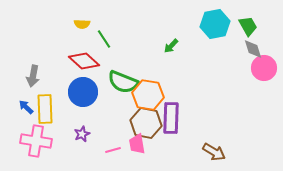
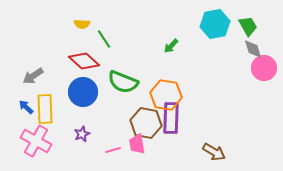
gray arrow: rotated 45 degrees clockwise
orange hexagon: moved 18 px right
pink cross: rotated 20 degrees clockwise
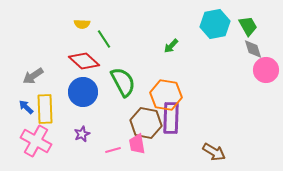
pink circle: moved 2 px right, 2 px down
green semicircle: rotated 140 degrees counterclockwise
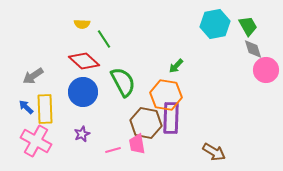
green arrow: moved 5 px right, 20 px down
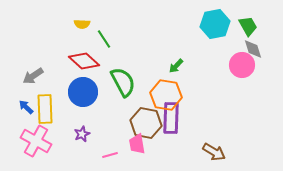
pink circle: moved 24 px left, 5 px up
pink line: moved 3 px left, 5 px down
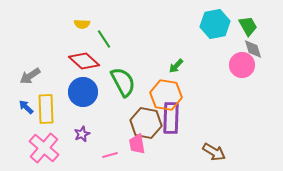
gray arrow: moved 3 px left
yellow rectangle: moved 1 px right
pink cross: moved 8 px right, 7 px down; rotated 12 degrees clockwise
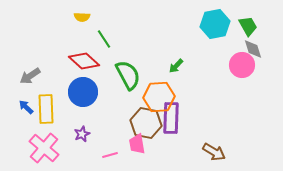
yellow semicircle: moved 7 px up
green semicircle: moved 5 px right, 7 px up
orange hexagon: moved 7 px left, 2 px down; rotated 12 degrees counterclockwise
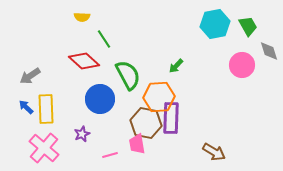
gray diamond: moved 16 px right, 2 px down
blue circle: moved 17 px right, 7 px down
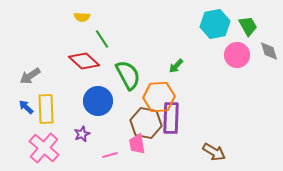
green line: moved 2 px left
pink circle: moved 5 px left, 10 px up
blue circle: moved 2 px left, 2 px down
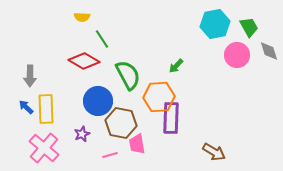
green trapezoid: moved 1 px right, 1 px down
red diamond: rotated 12 degrees counterclockwise
gray arrow: rotated 55 degrees counterclockwise
brown hexagon: moved 25 px left
